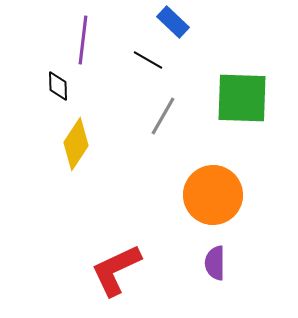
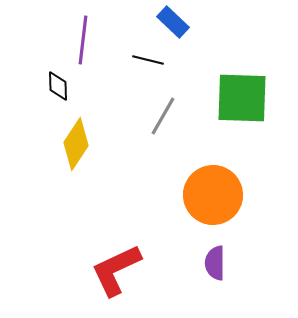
black line: rotated 16 degrees counterclockwise
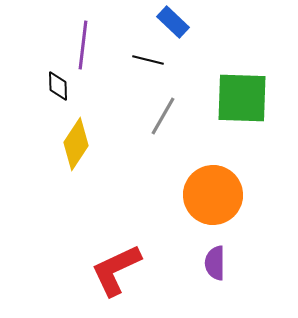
purple line: moved 5 px down
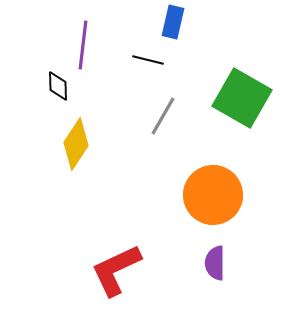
blue rectangle: rotated 60 degrees clockwise
green square: rotated 28 degrees clockwise
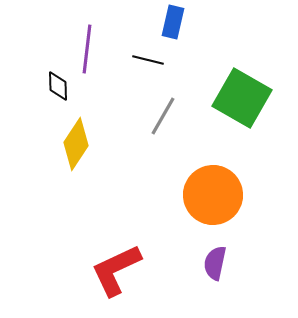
purple line: moved 4 px right, 4 px down
purple semicircle: rotated 12 degrees clockwise
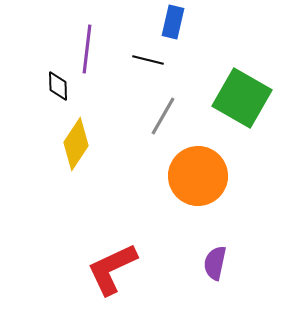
orange circle: moved 15 px left, 19 px up
red L-shape: moved 4 px left, 1 px up
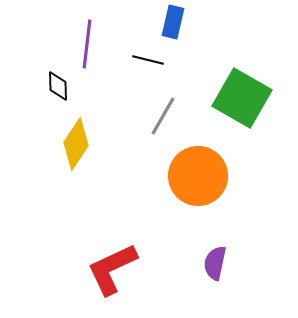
purple line: moved 5 px up
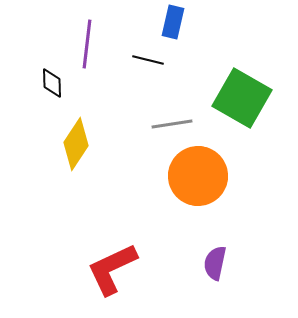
black diamond: moved 6 px left, 3 px up
gray line: moved 9 px right, 8 px down; rotated 51 degrees clockwise
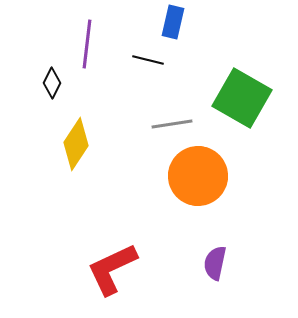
black diamond: rotated 28 degrees clockwise
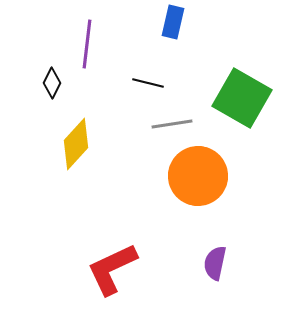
black line: moved 23 px down
yellow diamond: rotated 9 degrees clockwise
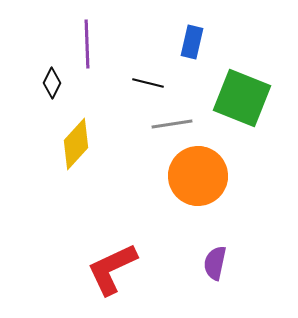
blue rectangle: moved 19 px right, 20 px down
purple line: rotated 9 degrees counterclockwise
green square: rotated 8 degrees counterclockwise
